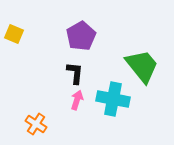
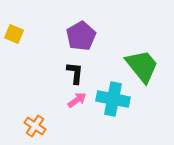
pink arrow: rotated 36 degrees clockwise
orange cross: moved 1 px left, 2 px down
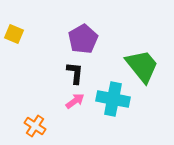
purple pentagon: moved 2 px right, 3 px down
pink arrow: moved 2 px left, 1 px down
